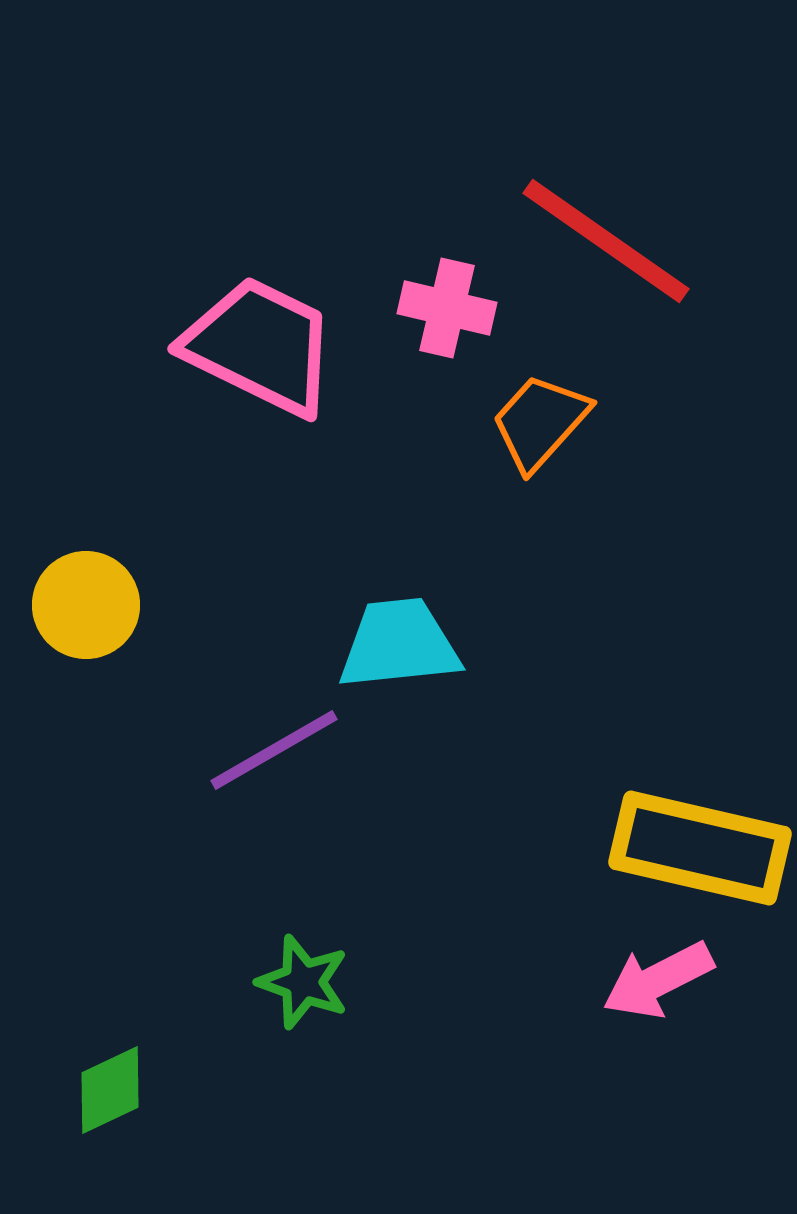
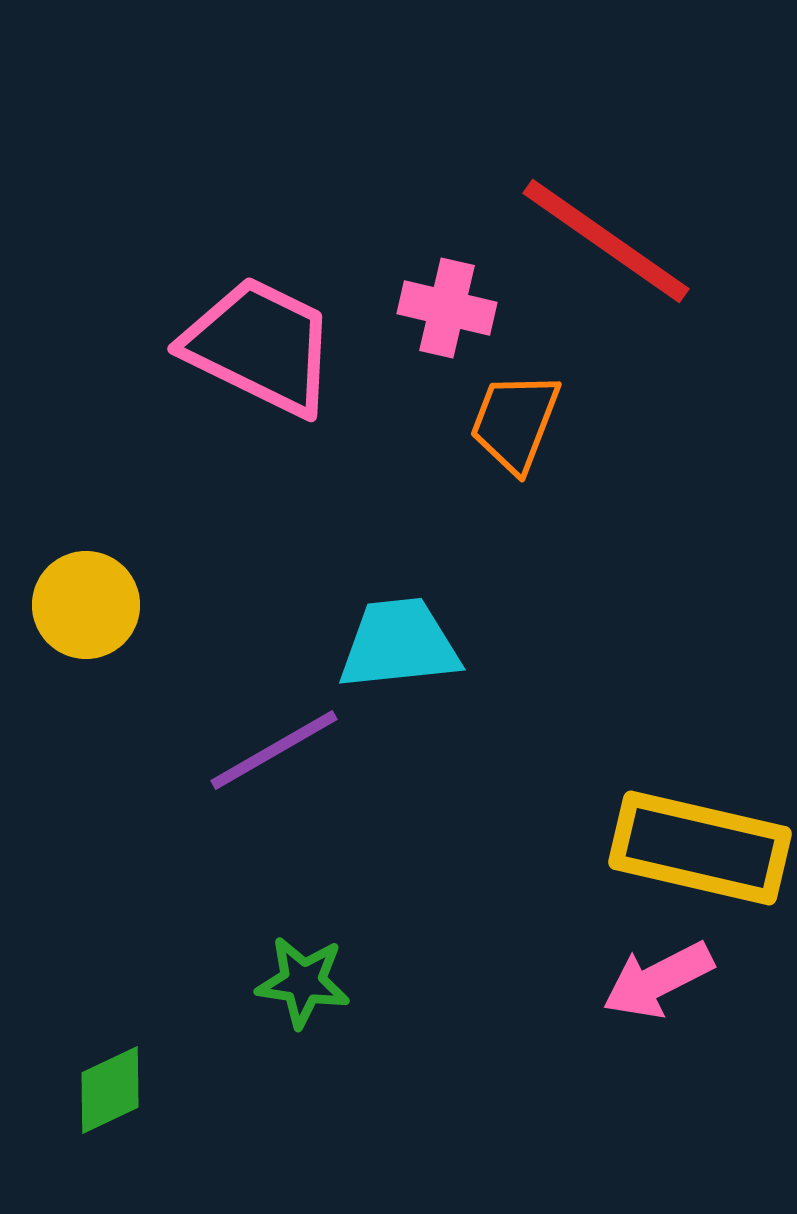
orange trapezoid: moved 25 px left; rotated 21 degrees counterclockwise
green star: rotated 12 degrees counterclockwise
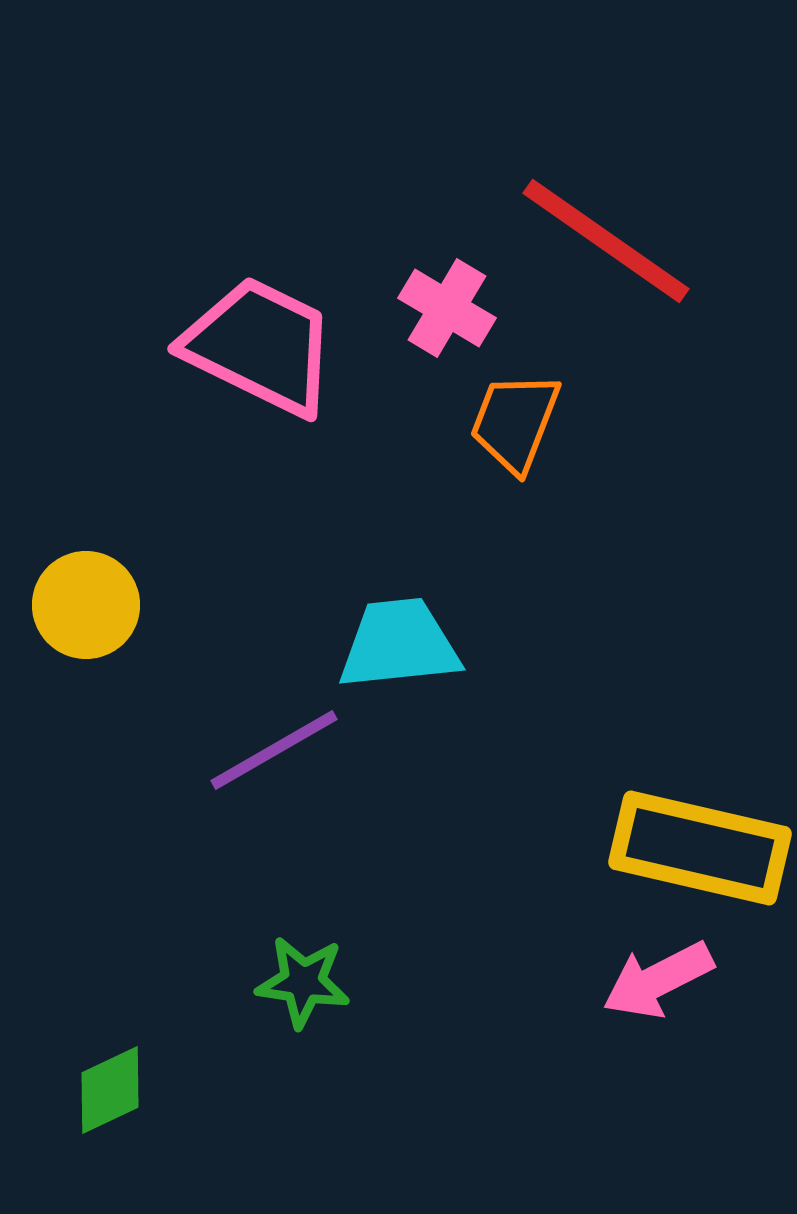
pink cross: rotated 18 degrees clockwise
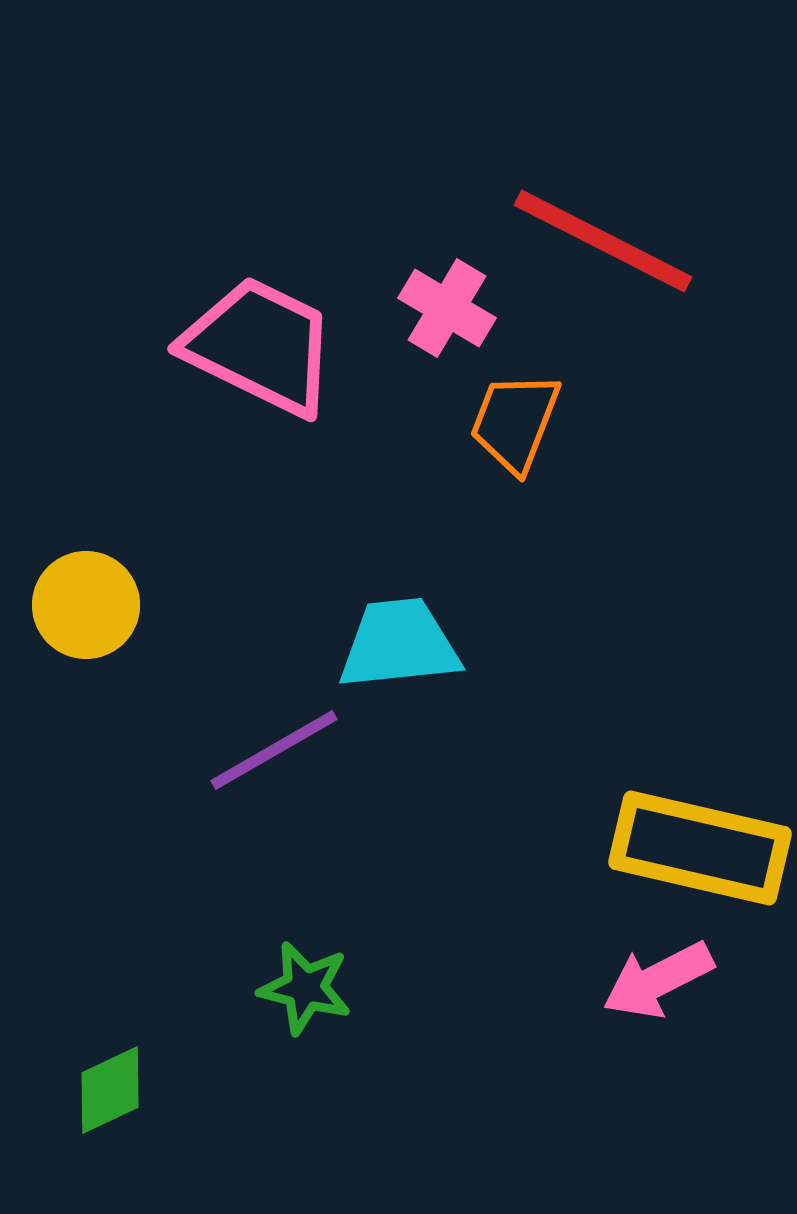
red line: moved 3 px left; rotated 8 degrees counterclockwise
green star: moved 2 px right, 6 px down; rotated 6 degrees clockwise
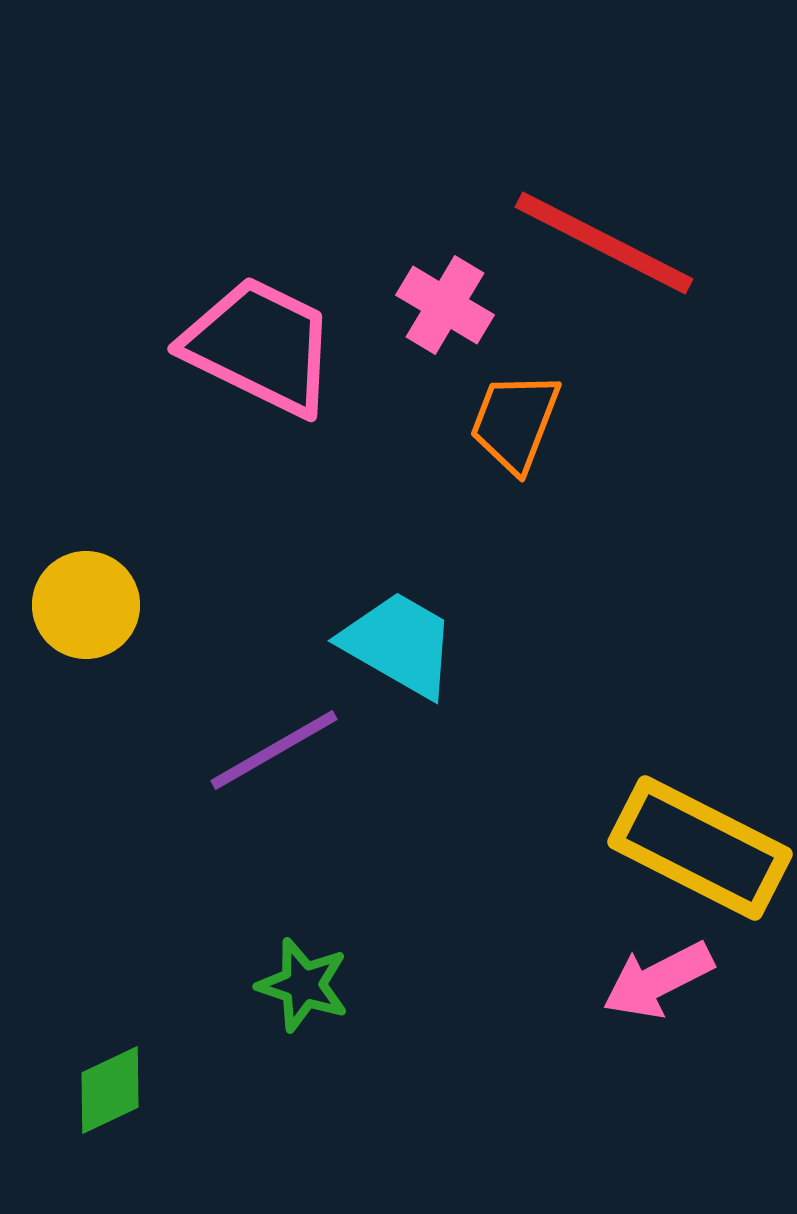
red line: moved 1 px right, 2 px down
pink cross: moved 2 px left, 3 px up
cyan trapezoid: rotated 36 degrees clockwise
yellow rectangle: rotated 14 degrees clockwise
green star: moved 2 px left, 3 px up; rotated 4 degrees clockwise
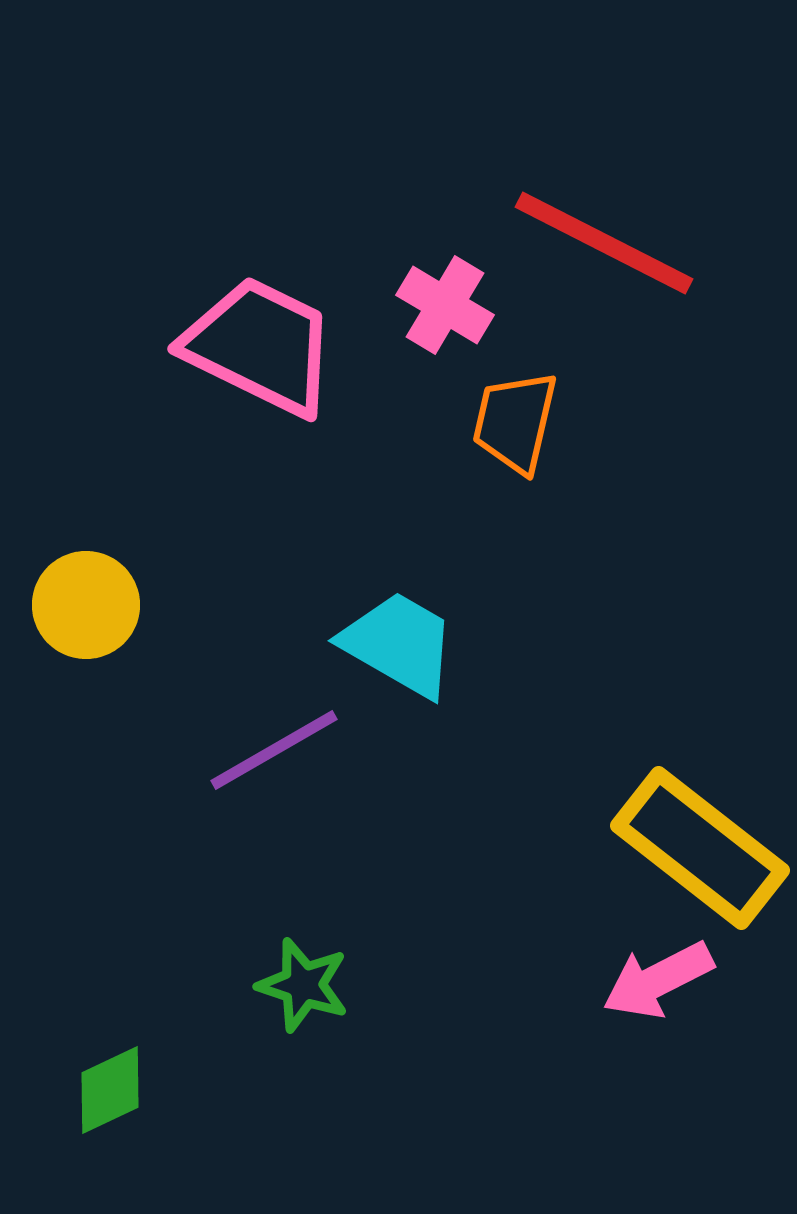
orange trapezoid: rotated 8 degrees counterclockwise
yellow rectangle: rotated 11 degrees clockwise
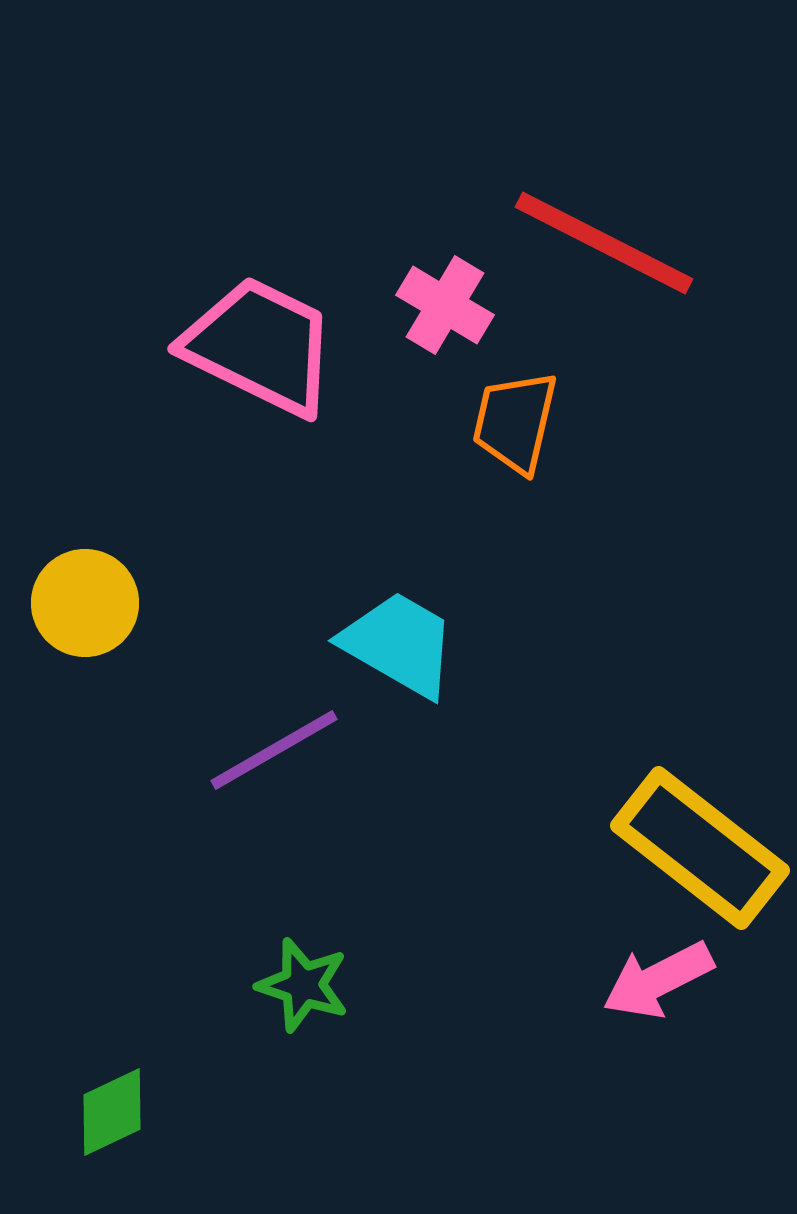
yellow circle: moved 1 px left, 2 px up
green diamond: moved 2 px right, 22 px down
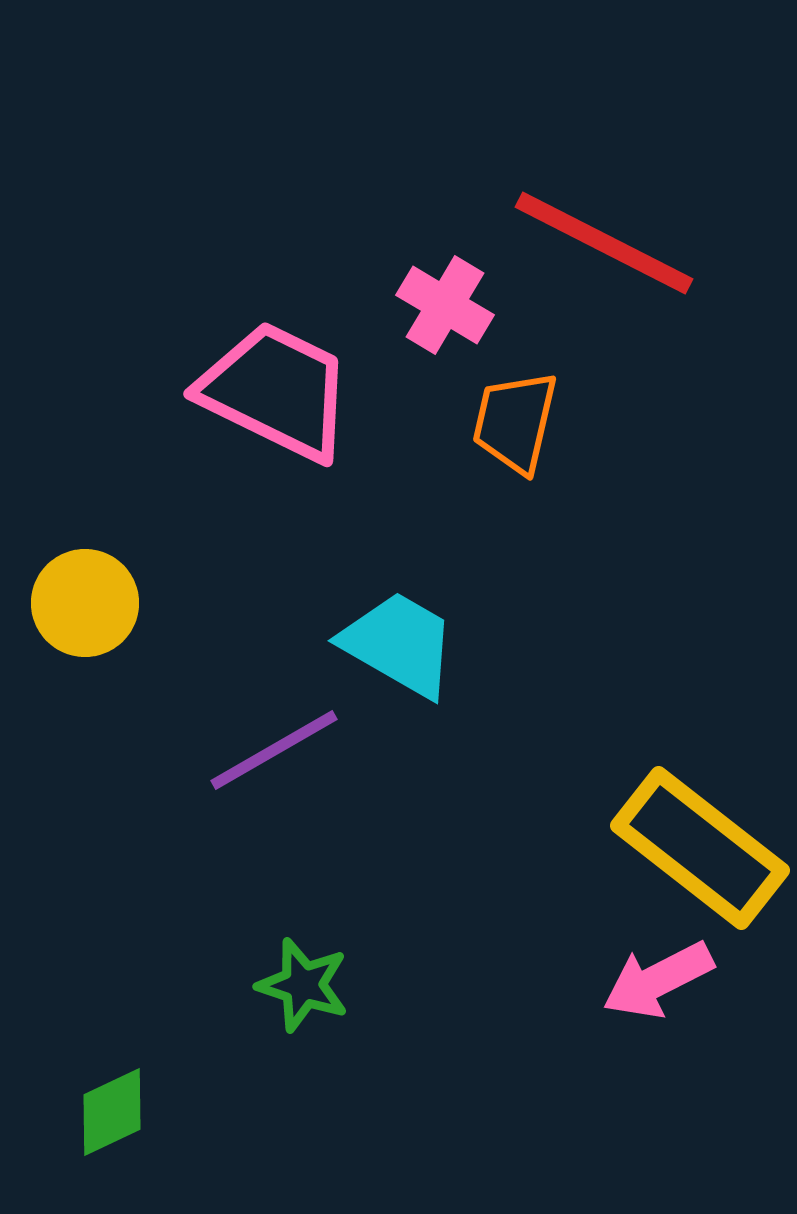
pink trapezoid: moved 16 px right, 45 px down
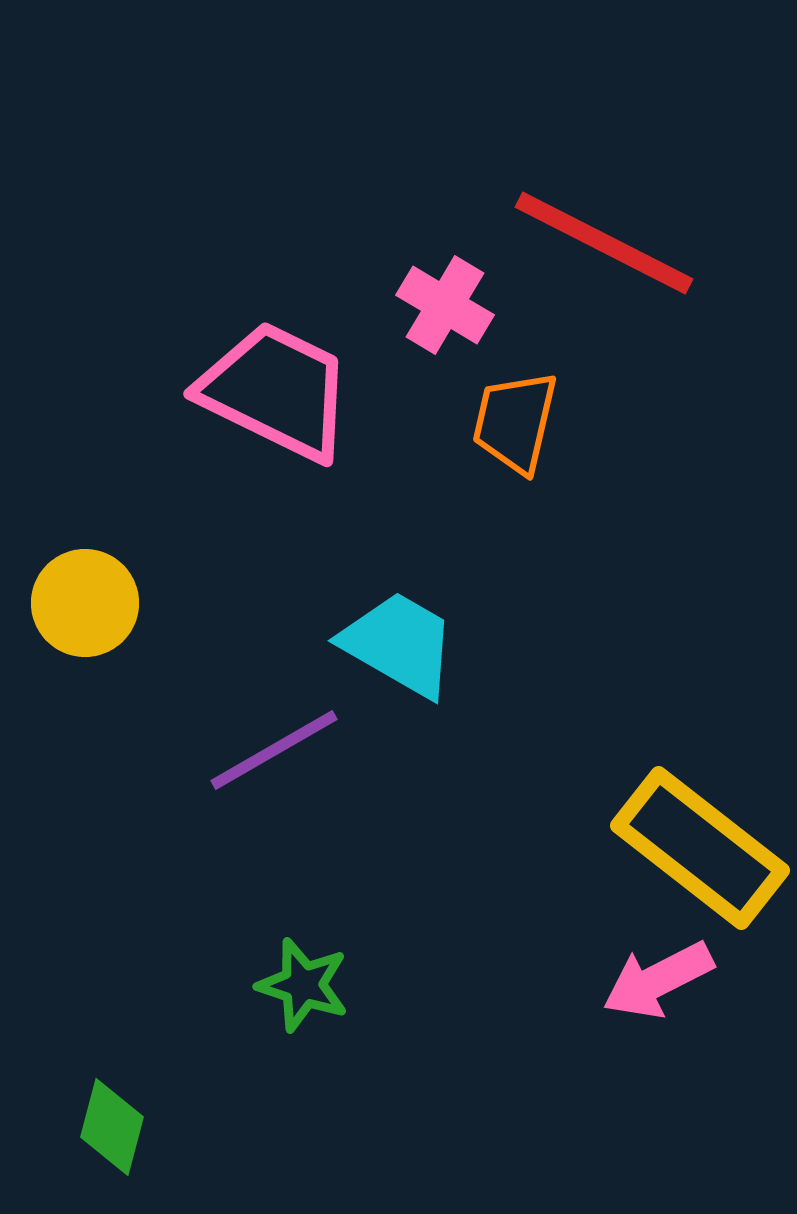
green diamond: moved 15 px down; rotated 50 degrees counterclockwise
